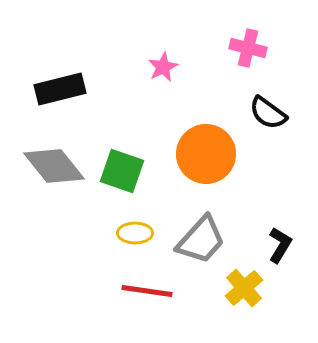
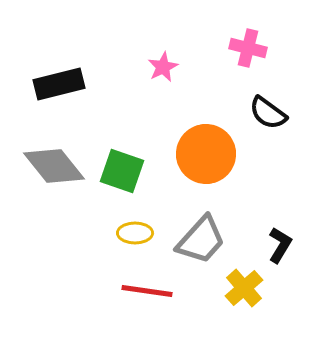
black rectangle: moved 1 px left, 5 px up
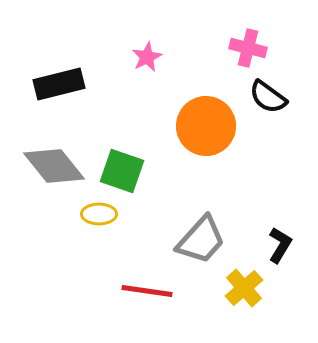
pink star: moved 16 px left, 10 px up
black semicircle: moved 16 px up
orange circle: moved 28 px up
yellow ellipse: moved 36 px left, 19 px up
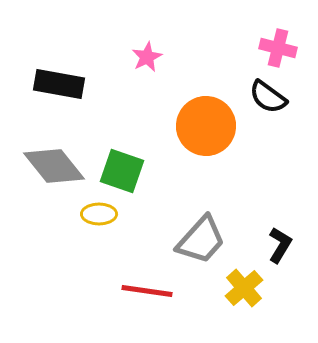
pink cross: moved 30 px right
black rectangle: rotated 24 degrees clockwise
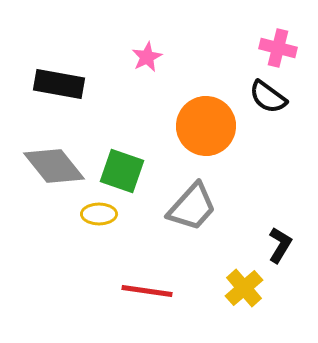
gray trapezoid: moved 9 px left, 33 px up
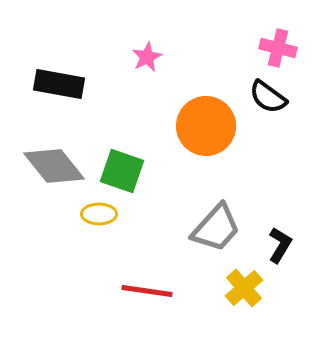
gray trapezoid: moved 24 px right, 21 px down
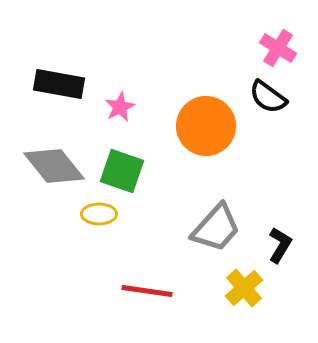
pink cross: rotated 18 degrees clockwise
pink star: moved 27 px left, 50 px down
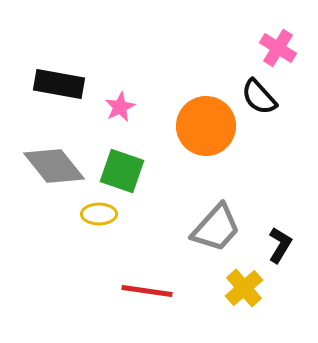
black semicircle: moved 9 px left; rotated 12 degrees clockwise
